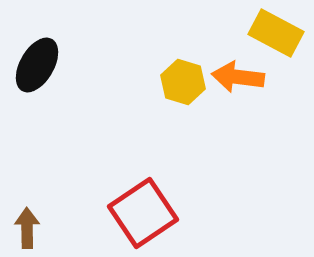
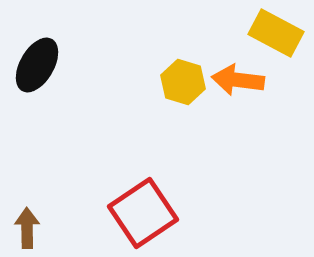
orange arrow: moved 3 px down
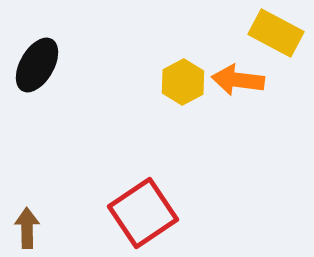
yellow hexagon: rotated 15 degrees clockwise
